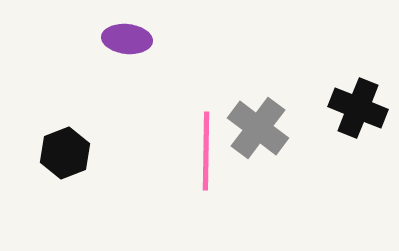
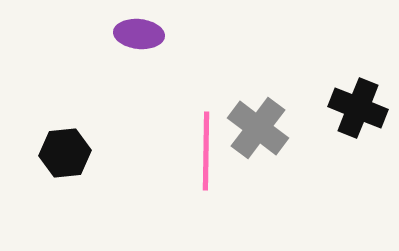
purple ellipse: moved 12 px right, 5 px up
black hexagon: rotated 15 degrees clockwise
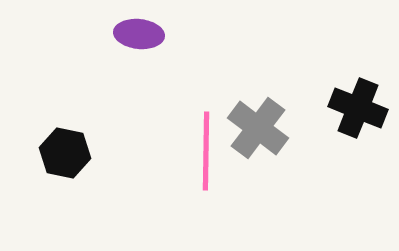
black hexagon: rotated 18 degrees clockwise
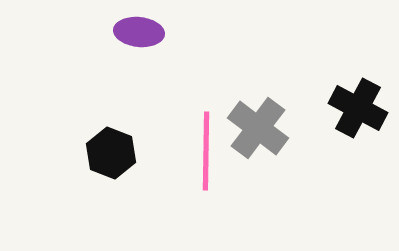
purple ellipse: moved 2 px up
black cross: rotated 6 degrees clockwise
black hexagon: moved 46 px right; rotated 9 degrees clockwise
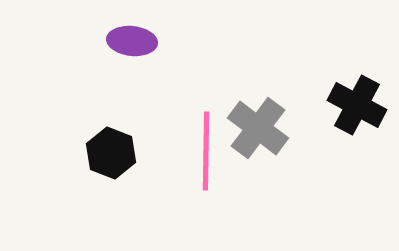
purple ellipse: moved 7 px left, 9 px down
black cross: moved 1 px left, 3 px up
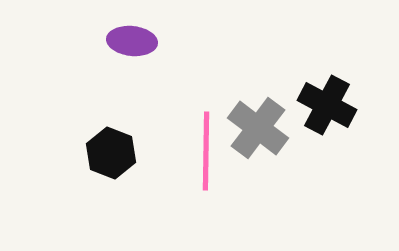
black cross: moved 30 px left
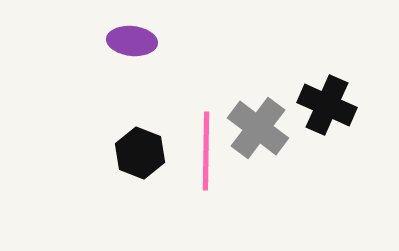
black cross: rotated 4 degrees counterclockwise
black hexagon: moved 29 px right
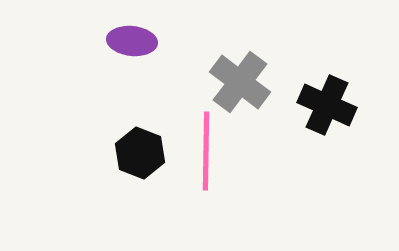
gray cross: moved 18 px left, 46 px up
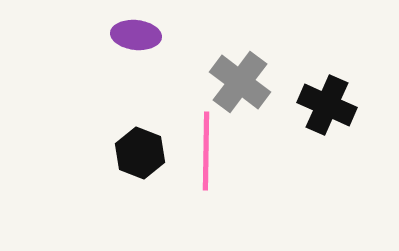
purple ellipse: moved 4 px right, 6 px up
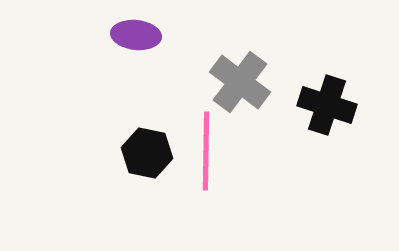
black cross: rotated 6 degrees counterclockwise
black hexagon: moved 7 px right; rotated 9 degrees counterclockwise
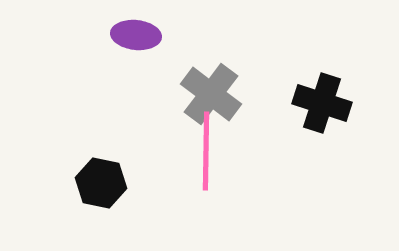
gray cross: moved 29 px left, 12 px down
black cross: moved 5 px left, 2 px up
black hexagon: moved 46 px left, 30 px down
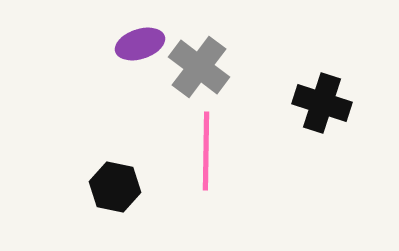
purple ellipse: moved 4 px right, 9 px down; rotated 24 degrees counterclockwise
gray cross: moved 12 px left, 27 px up
black hexagon: moved 14 px right, 4 px down
